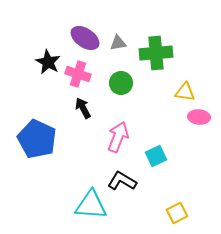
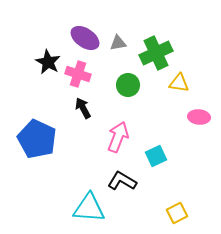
green cross: rotated 20 degrees counterclockwise
green circle: moved 7 px right, 2 px down
yellow triangle: moved 6 px left, 9 px up
cyan triangle: moved 2 px left, 3 px down
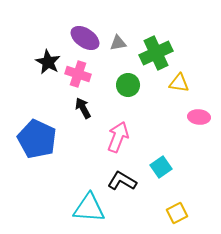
cyan square: moved 5 px right, 11 px down; rotated 10 degrees counterclockwise
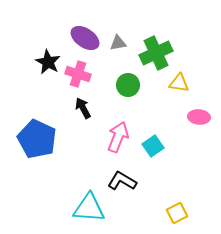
cyan square: moved 8 px left, 21 px up
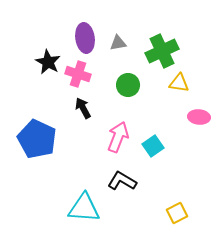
purple ellipse: rotated 48 degrees clockwise
green cross: moved 6 px right, 2 px up
cyan triangle: moved 5 px left
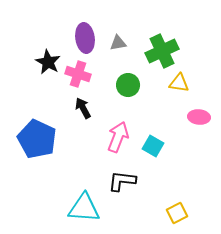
cyan square: rotated 25 degrees counterclockwise
black L-shape: rotated 24 degrees counterclockwise
